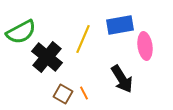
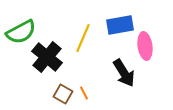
yellow line: moved 1 px up
black arrow: moved 2 px right, 6 px up
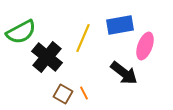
pink ellipse: rotated 28 degrees clockwise
black arrow: rotated 20 degrees counterclockwise
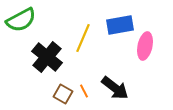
green semicircle: moved 12 px up
pink ellipse: rotated 8 degrees counterclockwise
black arrow: moved 9 px left, 15 px down
orange line: moved 2 px up
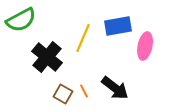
blue rectangle: moved 2 px left, 1 px down
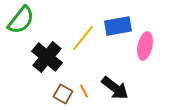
green semicircle: rotated 24 degrees counterclockwise
yellow line: rotated 16 degrees clockwise
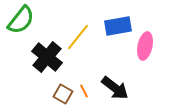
yellow line: moved 5 px left, 1 px up
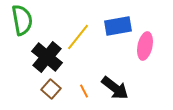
green semicircle: moved 1 px right; rotated 48 degrees counterclockwise
brown square: moved 12 px left, 5 px up; rotated 12 degrees clockwise
